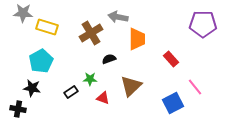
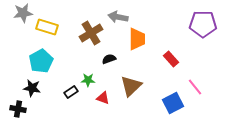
gray star: rotated 12 degrees counterclockwise
green star: moved 2 px left, 1 px down
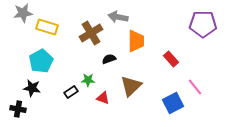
orange trapezoid: moved 1 px left, 2 px down
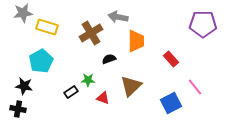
black star: moved 8 px left, 2 px up
blue square: moved 2 px left
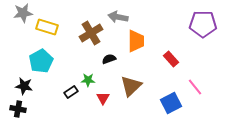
red triangle: rotated 40 degrees clockwise
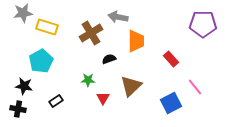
black rectangle: moved 15 px left, 9 px down
